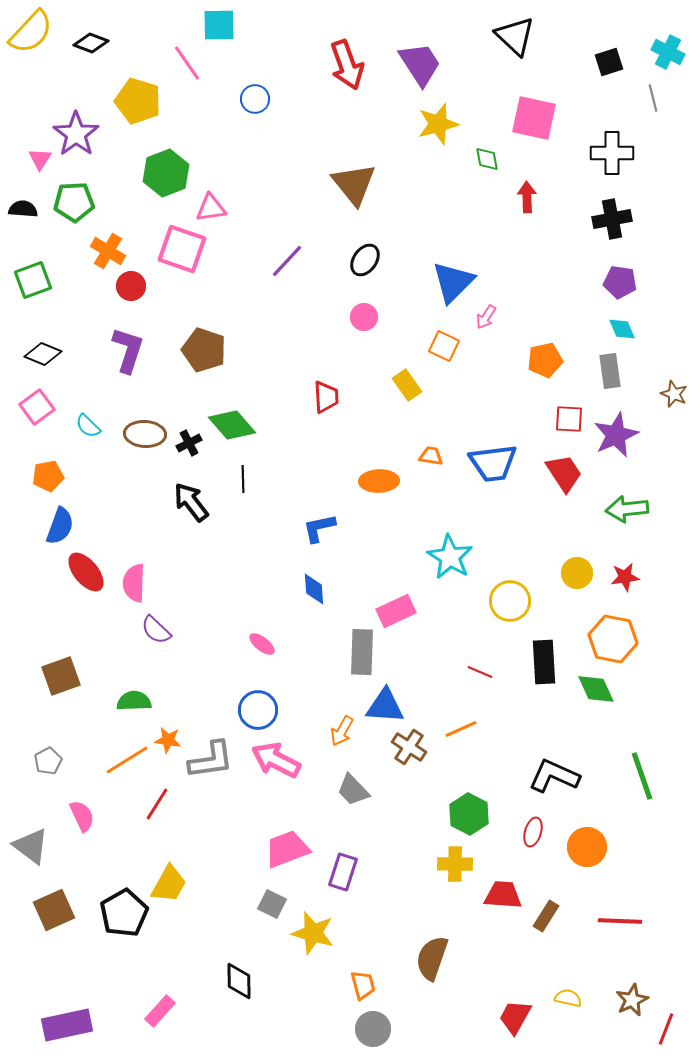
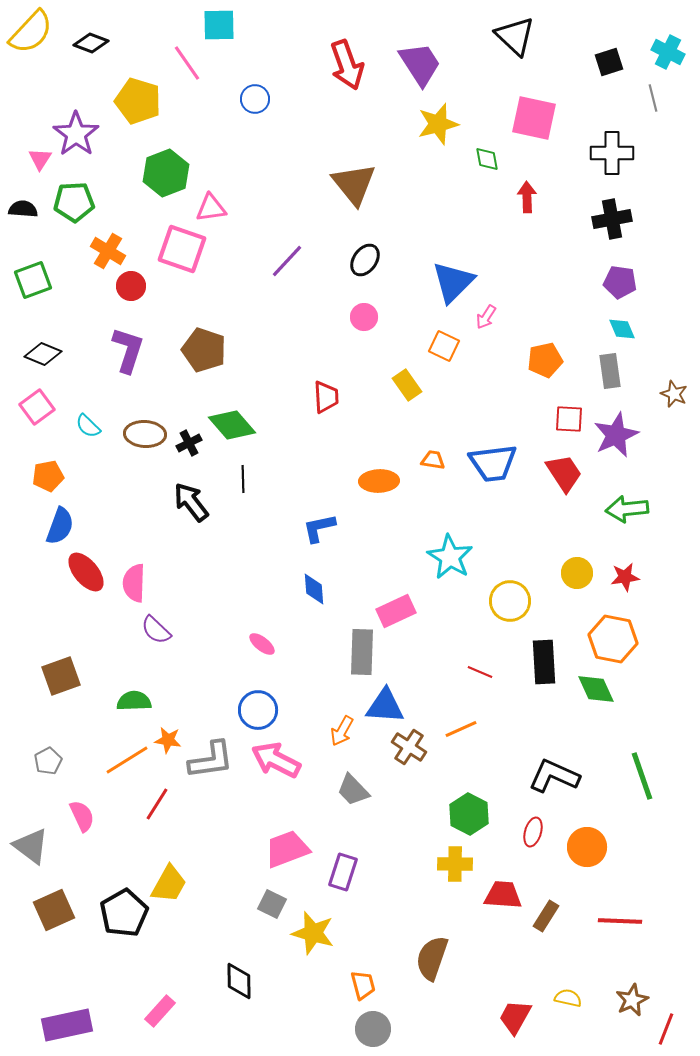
orange trapezoid at (431, 456): moved 2 px right, 4 px down
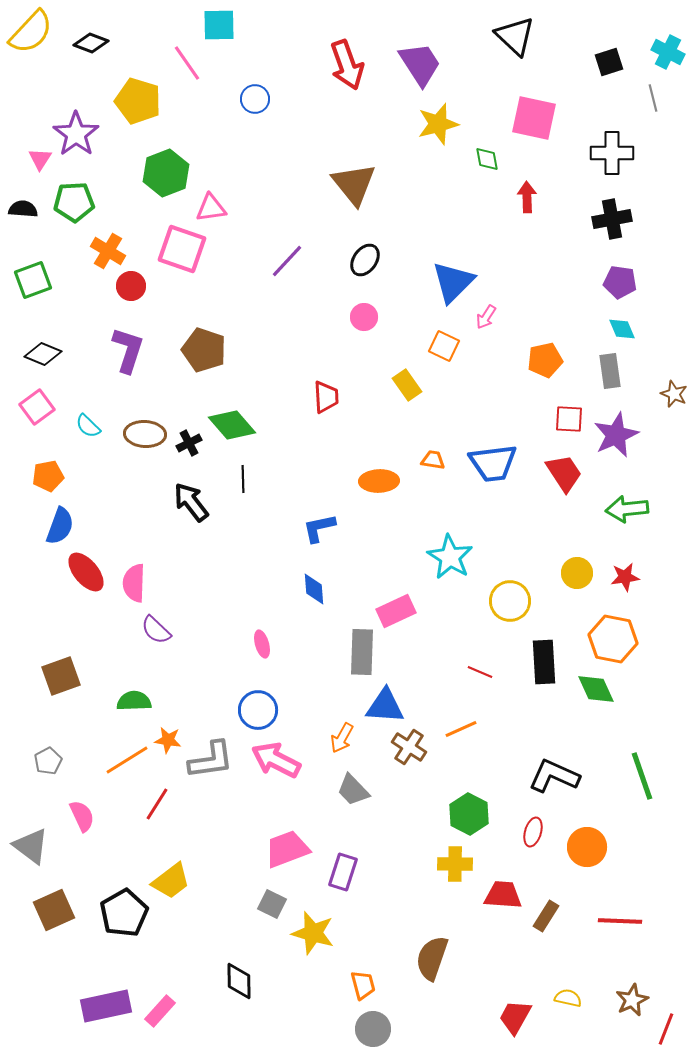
pink ellipse at (262, 644): rotated 36 degrees clockwise
orange arrow at (342, 731): moved 7 px down
yellow trapezoid at (169, 884): moved 2 px right, 3 px up; rotated 24 degrees clockwise
purple rectangle at (67, 1025): moved 39 px right, 19 px up
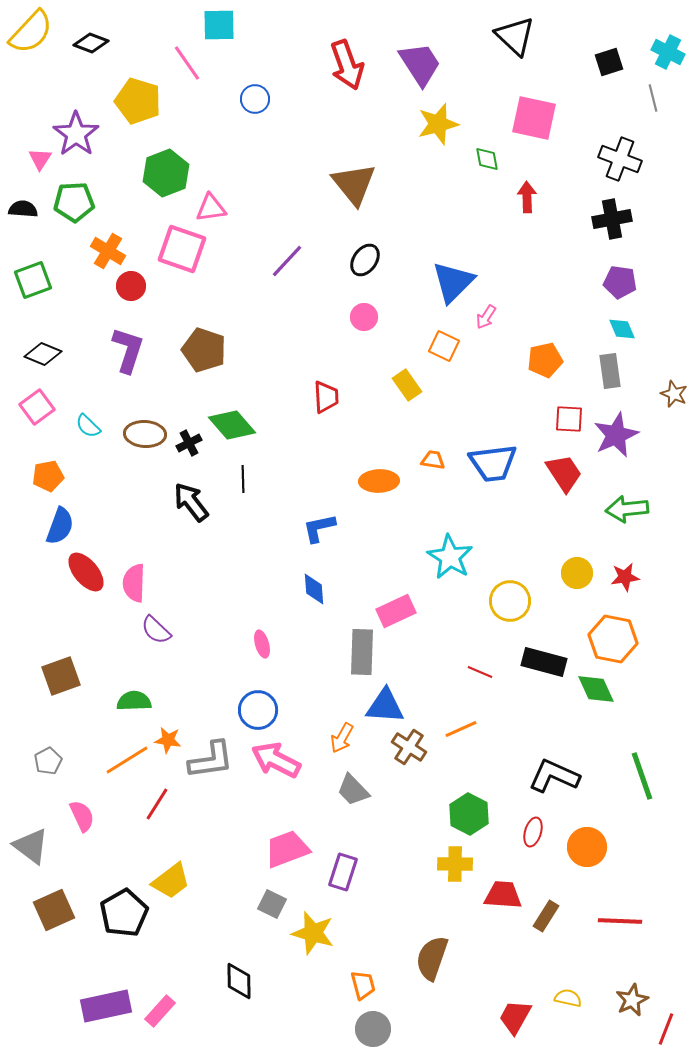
black cross at (612, 153): moved 8 px right, 6 px down; rotated 21 degrees clockwise
black rectangle at (544, 662): rotated 72 degrees counterclockwise
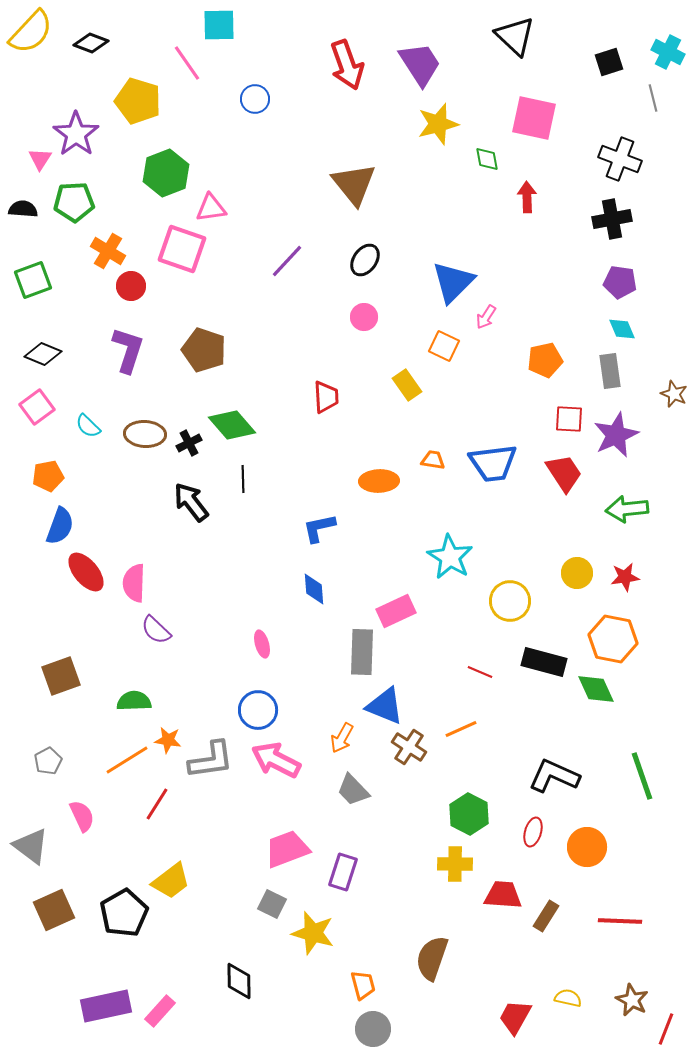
blue triangle at (385, 706): rotated 18 degrees clockwise
brown star at (632, 1000): rotated 20 degrees counterclockwise
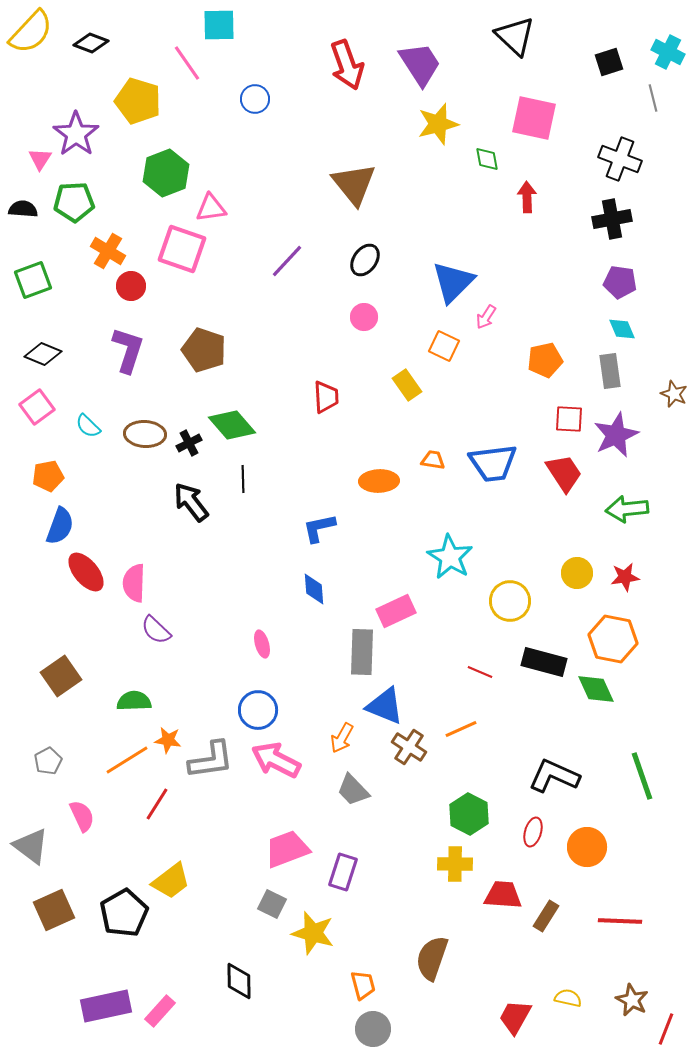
brown square at (61, 676): rotated 15 degrees counterclockwise
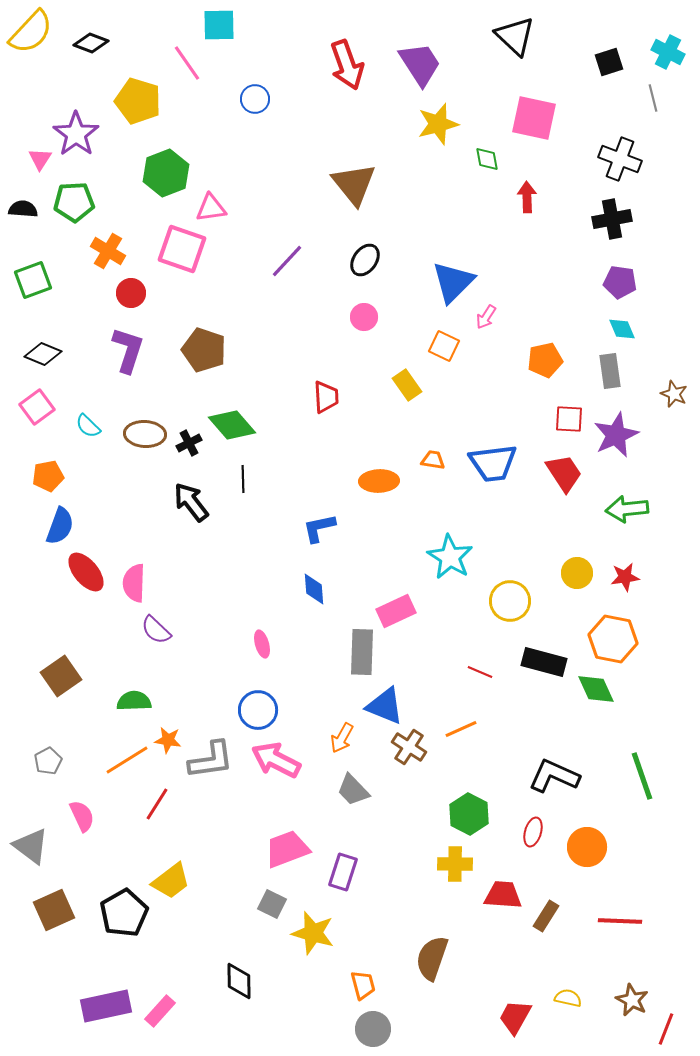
red circle at (131, 286): moved 7 px down
